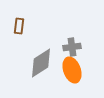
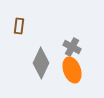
gray cross: rotated 36 degrees clockwise
gray diamond: rotated 32 degrees counterclockwise
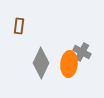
gray cross: moved 10 px right, 5 px down
orange ellipse: moved 3 px left, 6 px up; rotated 25 degrees clockwise
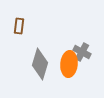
gray diamond: moved 1 px left, 1 px down; rotated 8 degrees counterclockwise
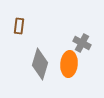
gray cross: moved 9 px up
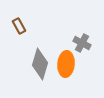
brown rectangle: rotated 35 degrees counterclockwise
orange ellipse: moved 3 px left
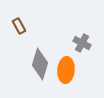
orange ellipse: moved 6 px down
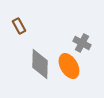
gray diamond: rotated 16 degrees counterclockwise
orange ellipse: moved 3 px right, 4 px up; rotated 35 degrees counterclockwise
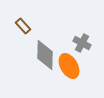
brown rectangle: moved 4 px right; rotated 14 degrees counterclockwise
gray diamond: moved 5 px right, 9 px up
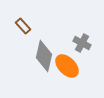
gray diamond: moved 1 px left, 1 px down; rotated 12 degrees clockwise
orange ellipse: moved 2 px left; rotated 15 degrees counterclockwise
